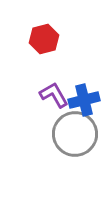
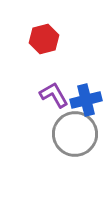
blue cross: moved 2 px right
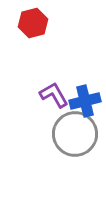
red hexagon: moved 11 px left, 16 px up
blue cross: moved 1 px left, 1 px down
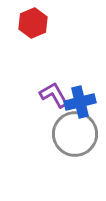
red hexagon: rotated 8 degrees counterclockwise
blue cross: moved 5 px left, 1 px down
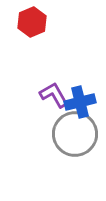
red hexagon: moved 1 px left, 1 px up
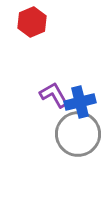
gray circle: moved 3 px right
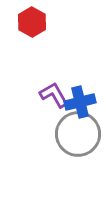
red hexagon: rotated 8 degrees counterclockwise
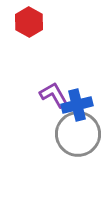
red hexagon: moved 3 px left
blue cross: moved 3 px left, 3 px down
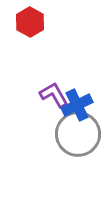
red hexagon: moved 1 px right
blue cross: rotated 12 degrees counterclockwise
